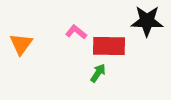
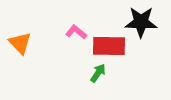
black star: moved 6 px left, 1 px down
orange triangle: moved 1 px left, 1 px up; rotated 20 degrees counterclockwise
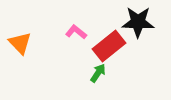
black star: moved 3 px left
red rectangle: rotated 40 degrees counterclockwise
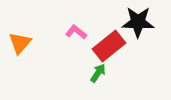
orange triangle: rotated 25 degrees clockwise
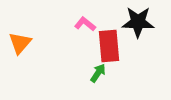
pink L-shape: moved 9 px right, 8 px up
red rectangle: rotated 56 degrees counterclockwise
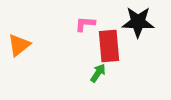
pink L-shape: rotated 35 degrees counterclockwise
orange triangle: moved 1 px left, 2 px down; rotated 10 degrees clockwise
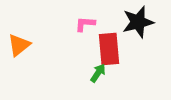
black star: rotated 16 degrees counterclockwise
red rectangle: moved 3 px down
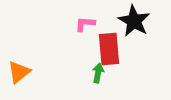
black star: moved 4 px left, 1 px up; rotated 28 degrees counterclockwise
orange triangle: moved 27 px down
green arrow: rotated 24 degrees counterclockwise
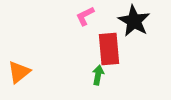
pink L-shape: moved 8 px up; rotated 30 degrees counterclockwise
green arrow: moved 2 px down
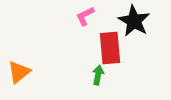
red rectangle: moved 1 px right, 1 px up
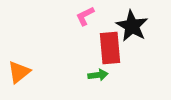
black star: moved 2 px left, 5 px down
green arrow: rotated 72 degrees clockwise
